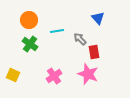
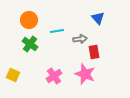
gray arrow: rotated 128 degrees clockwise
pink star: moved 3 px left
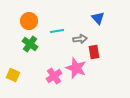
orange circle: moved 1 px down
pink star: moved 9 px left, 6 px up
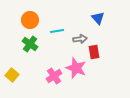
orange circle: moved 1 px right, 1 px up
yellow square: moved 1 px left; rotated 16 degrees clockwise
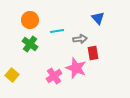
red rectangle: moved 1 px left, 1 px down
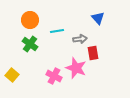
pink cross: rotated 28 degrees counterclockwise
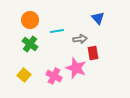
yellow square: moved 12 px right
